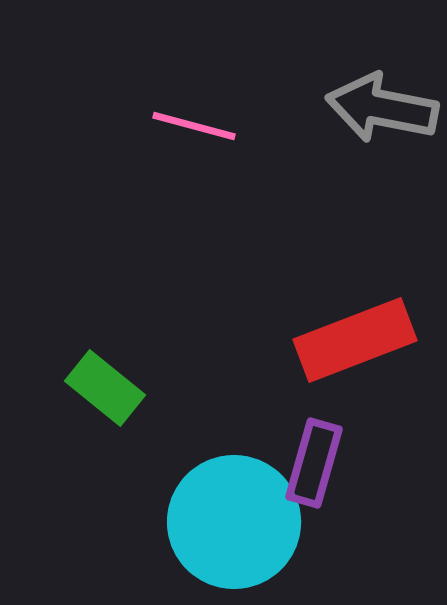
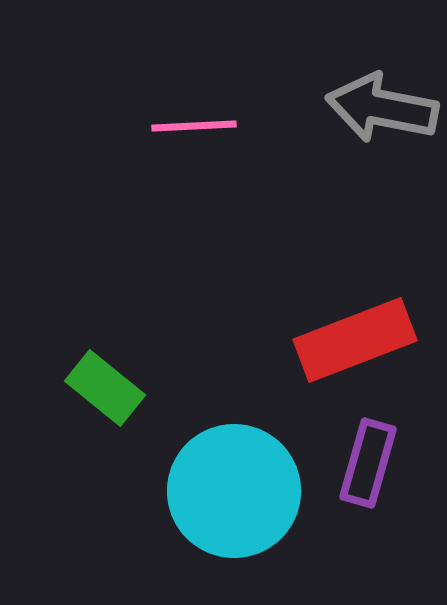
pink line: rotated 18 degrees counterclockwise
purple rectangle: moved 54 px right
cyan circle: moved 31 px up
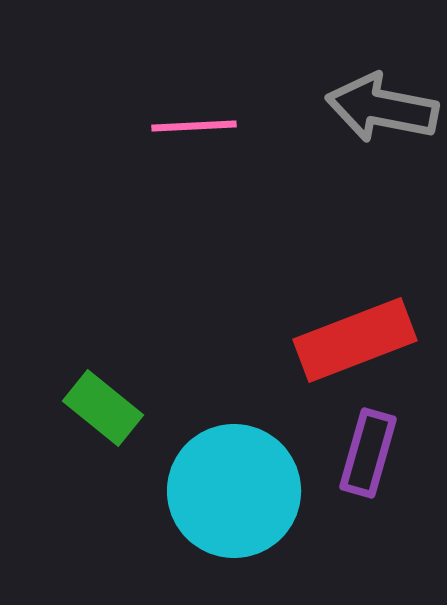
green rectangle: moved 2 px left, 20 px down
purple rectangle: moved 10 px up
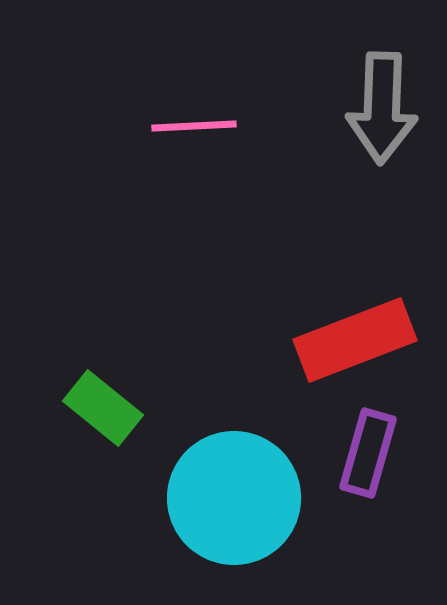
gray arrow: rotated 99 degrees counterclockwise
cyan circle: moved 7 px down
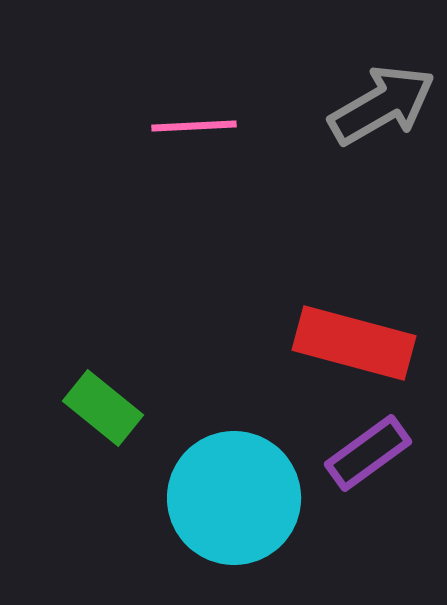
gray arrow: moved 3 px up; rotated 122 degrees counterclockwise
red rectangle: moved 1 px left, 3 px down; rotated 36 degrees clockwise
purple rectangle: rotated 38 degrees clockwise
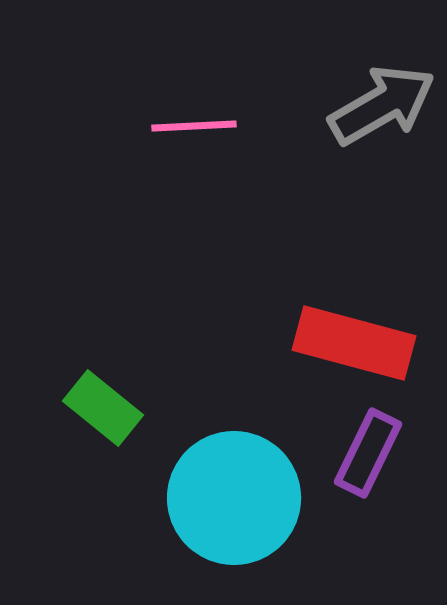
purple rectangle: rotated 28 degrees counterclockwise
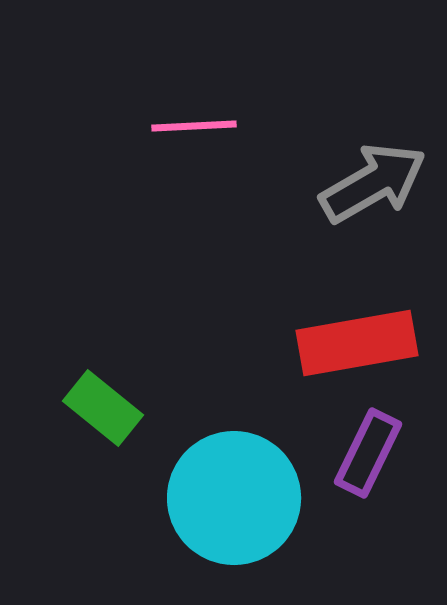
gray arrow: moved 9 px left, 78 px down
red rectangle: moved 3 px right; rotated 25 degrees counterclockwise
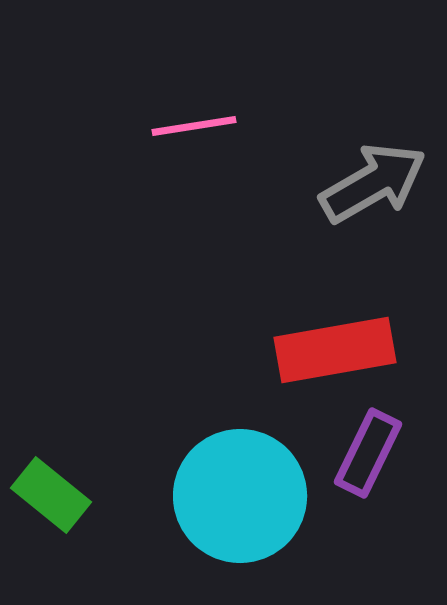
pink line: rotated 6 degrees counterclockwise
red rectangle: moved 22 px left, 7 px down
green rectangle: moved 52 px left, 87 px down
cyan circle: moved 6 px right, 2 px up
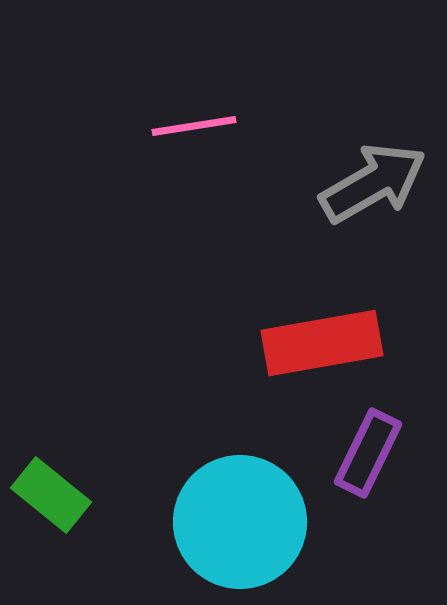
red rectangle: moved 13 px left, 7 px up
cyan circle: moved 26 px down
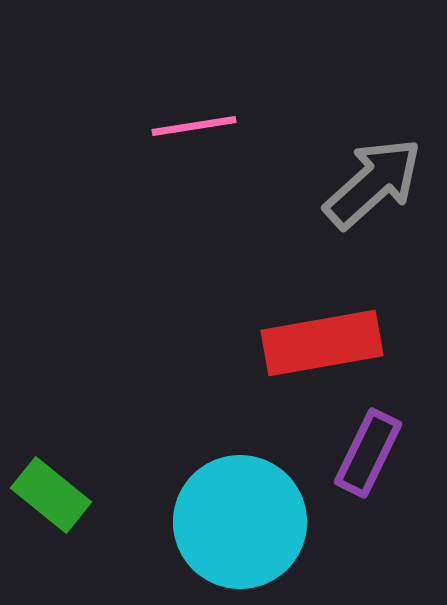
gray arrow: rotated 12 degrees counterclockwise
